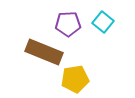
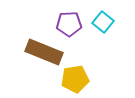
purple pentagon: moved 1 px right
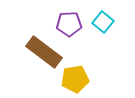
brown rectangle: rotated 15 degrees clockwise
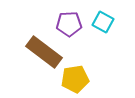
cyan square: rotated 10 degrees counterclockwise
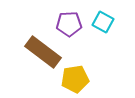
brown rectangle: moved 1 px left
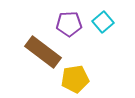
cyan square: rotated 20 degrees clockwise
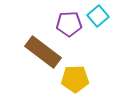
cyan square: moved 5 px left, 6 px up
yellow pentagon: rotated 8 degrees clockwise
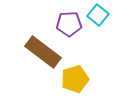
cyan square: moved 1 px up; rotated 10 degrees counterclockwise
yellow pentagon: rotated 16 degrees counterclockwise
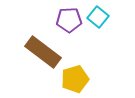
cyan square: moved 2 px down
purple pentagon: moved 4 px up
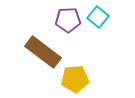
purple pentagon: moved 1 px left
yellow pentagon: rotated 12 degrees clockwise
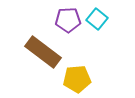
cyan square: moved 1 px left, 2 px down
yellow pentagon: moved 2 px right
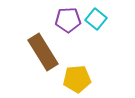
cyan square: moved 1 px left
brown rectangle: rotated 21 degrees clockwise
